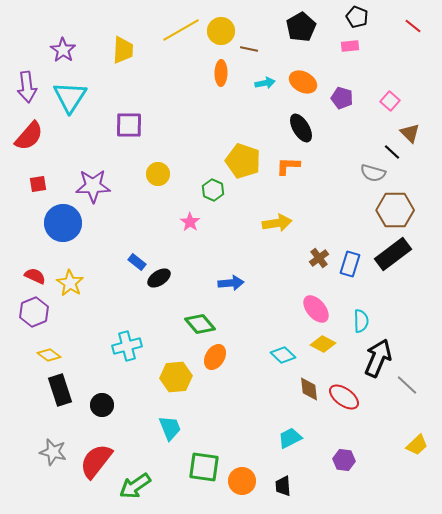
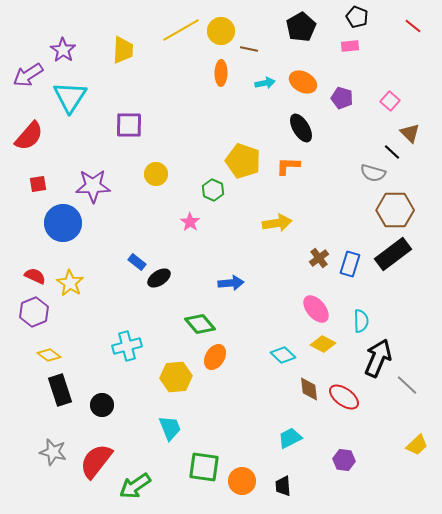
purple arrow at (27, 87): moved 1 px right, 12 px up; rotated 64 degrees clockwise
yellow circle at (158, 174): moved 2 px left
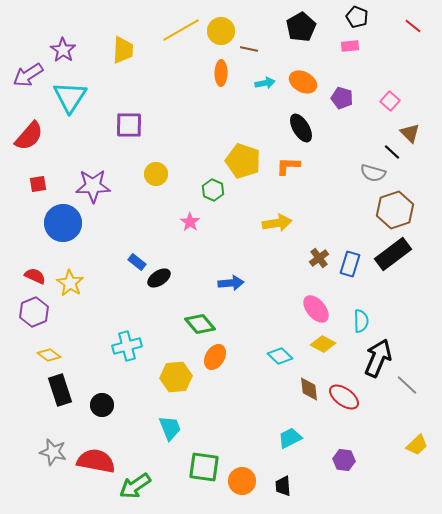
brown hexagon at (395, 210): rotated 18 degrees counterclockwise
cyan diamond at (283, 355): moved 3 px left, 1 px down
red semicircle at (96, 461): rotated 63 degrees clockwise
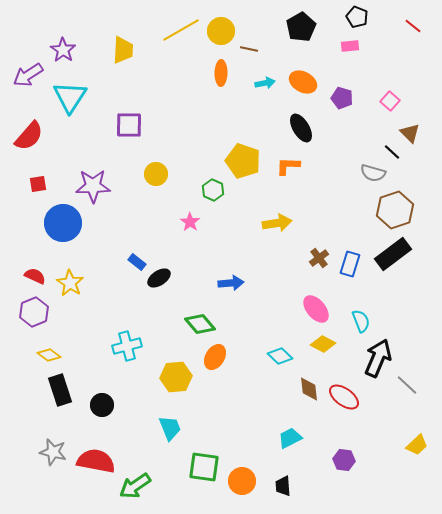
cyan semicircle at (361, 321): rotated 20 degrees counterclockwise
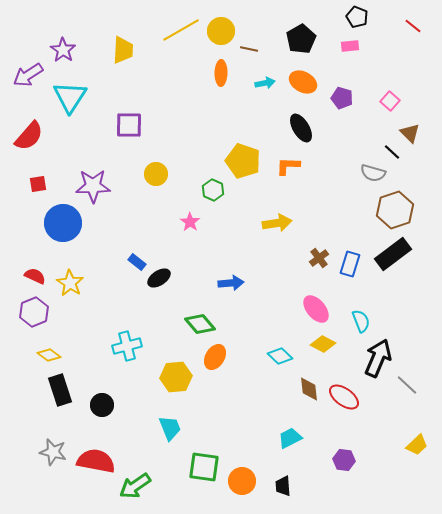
black pentagon at (301, 27): moved 12 px down
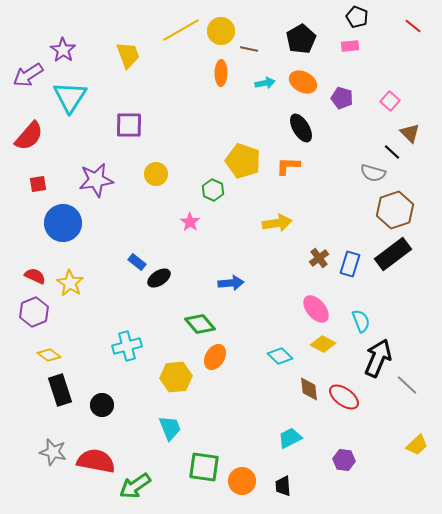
yellow trapezoid at (123, 50): moved 5 px right, 5 px down; rotated 24 degrees counterclockwise
purple star at (93, 186): moved 3 px right, 6 px up; rotated 8 degrees counterclockwise
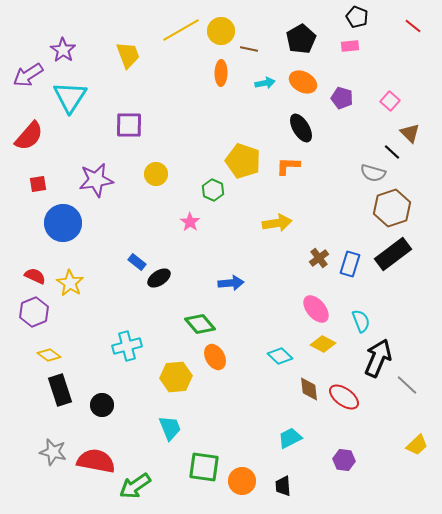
brown hexagon at (395, 210): moved 3 px left, 2 px up
orange ellipse at (215, 357): rotated 60 degrees counterclockwise
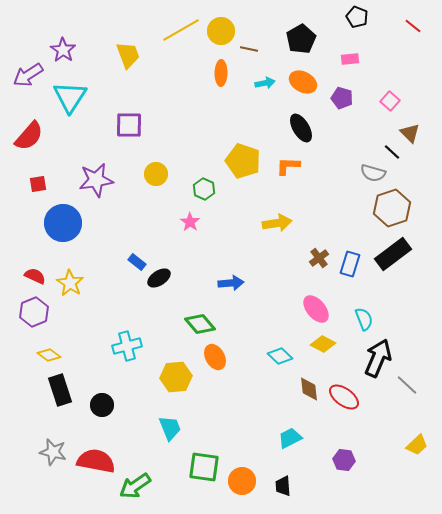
pink rectangle at (350, 46): moved 13 px down
green hexagon at (213, 190): moved 9 px left, 1 px up
cyan semicircle at (361, 321): moved 3 px right, 2 px up
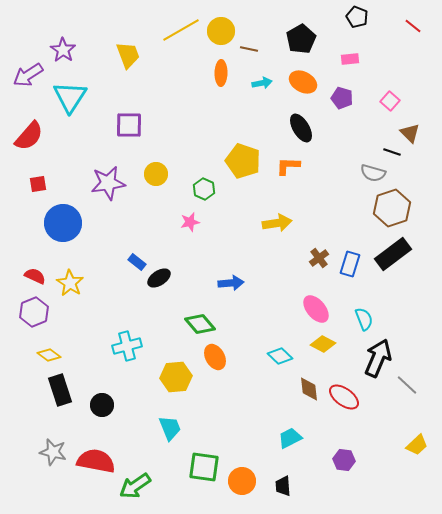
cyan arrow at (265, 83): moved 3 px left
black line at (392, 152): rotated 24 degrees counterclockwise
purple star at (96, 180): moved 12 px right, 3 px down
pink star at (190, 222): rotated 24 degrees clockwise
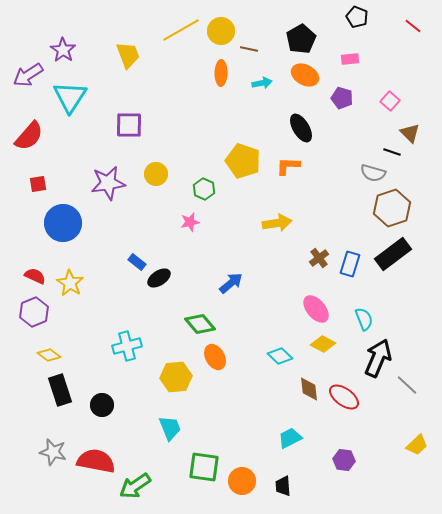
orange ellipse at (303, 82): moved 2 px right, 7 px up
blue arrow at (231, 283): rotated 35 degrees counterclockwise
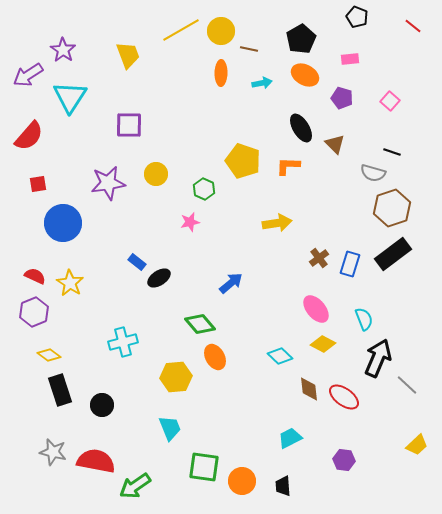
brown triangle at (410, 133): moved 75 px left, 11 px down
cyan cross at (127, 346): moved 4 px left, 4 px up
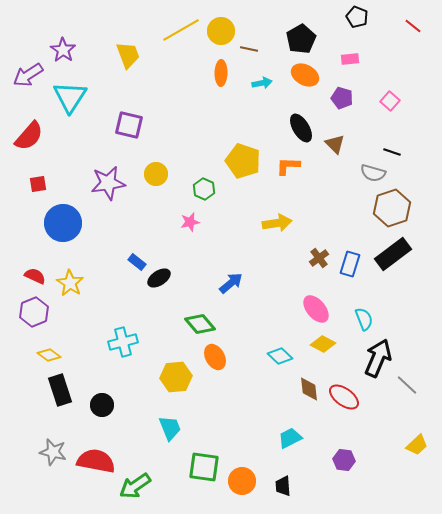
purple square at (129, 125): rotated 12 degrees clockwise
